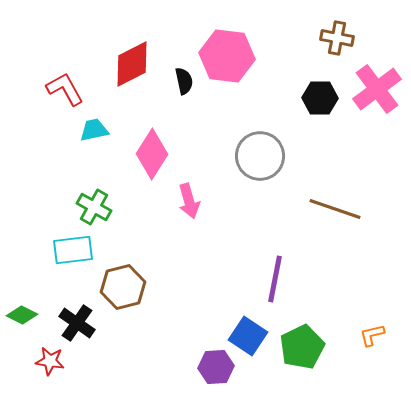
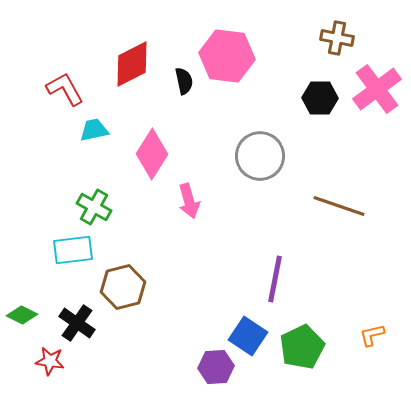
brown line: moved 4 px right, 3 px up
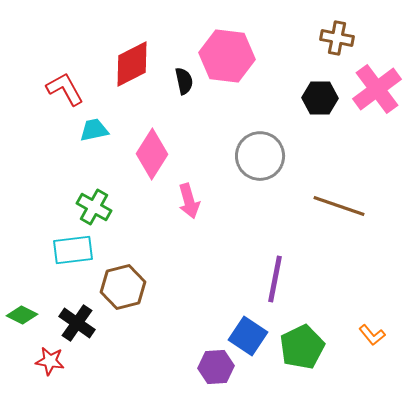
orange L-shape: rotated 116 degrees counterclockwise
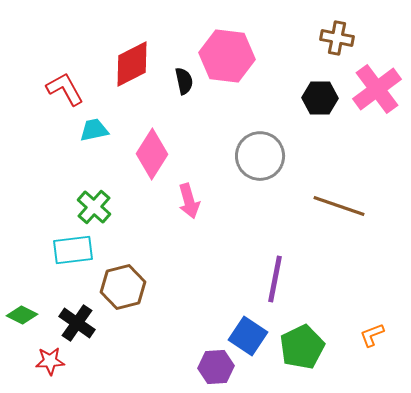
green cross: rotated 12 degrees clockwise
orange L-shape: rotated 108 degrees clockwise
red star: rotated 12 degrees counterclockwise
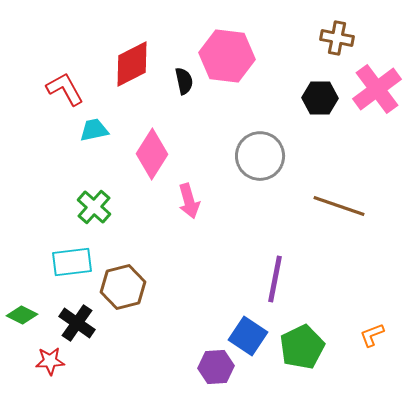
cyan rectangle: moved 1 px left, 12 px down
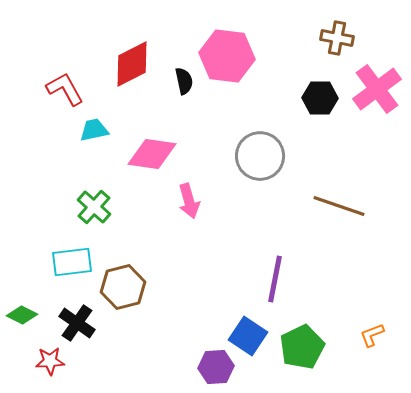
pink diamond: rotated 66 degrees clockwise
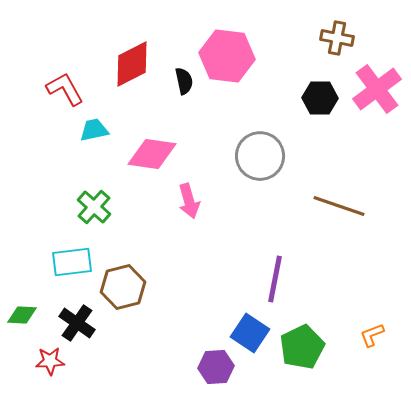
green diamond: rotated 24 degrees counterclockwise
blue square: moved 2 px right, 3 px up
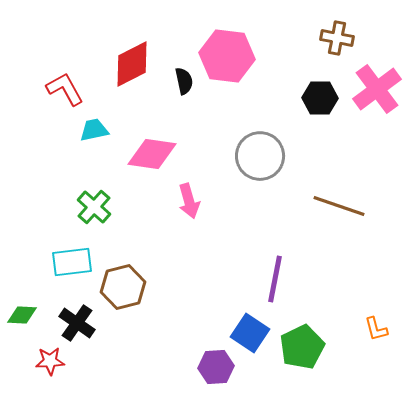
orange L-shape: moved 4 px right, 6 px up; rotated 84 degrees counterclockwise
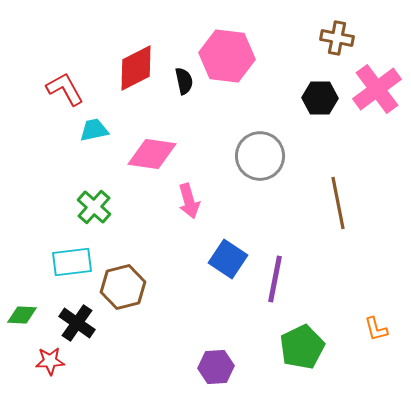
red diamond: moved 4 px right, 4 px down
brown line: moved 1 px left, 3 px up; rotated 60 degrees clockwise
blue square: moved 22 px left, 74 px up
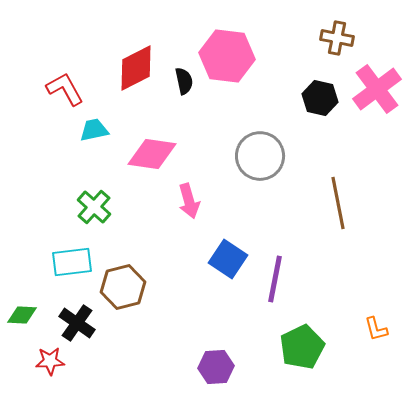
black hexagon: rotated 12 degrees clockwise
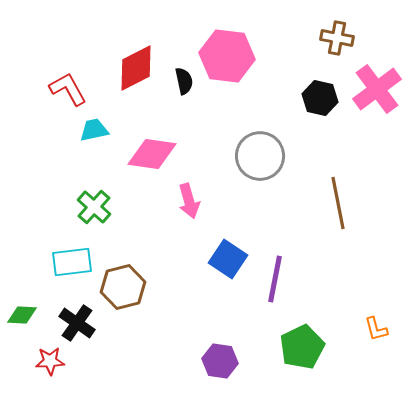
red L-shape: moved 3 px right
purple hexagon: moved 4 px right, 6 px up; rotated 12 degrees clockwise
